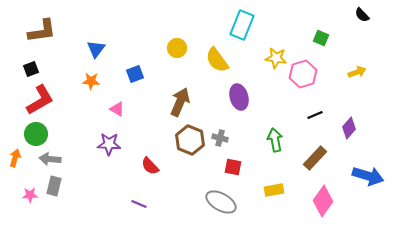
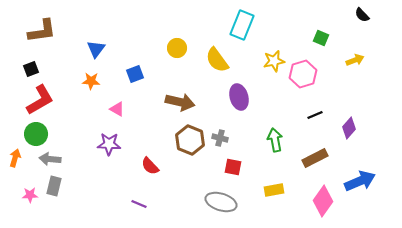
yellow star: moved 2 px left, 3 px down; rotated 20 degrees counterclockwise
yellow arrow: moved 2 px left, 12 px up
brown arrow: rotated 80 degrees clockwise
brown rectangle: rotated 20 degrees clockwise
blue arrow: moved 8 px left, 5 px down; rotated 40 degrees counterclockwise
gray ellipse: rotated 12 degrees counterclockwise
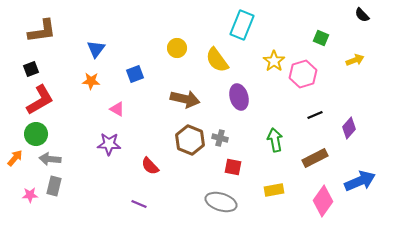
yellow star: rotated 25 degrees counterclockwise
brown arrow: moved 5 px right, 3 px up
orange arrow: rotated 24 degrees clockwise
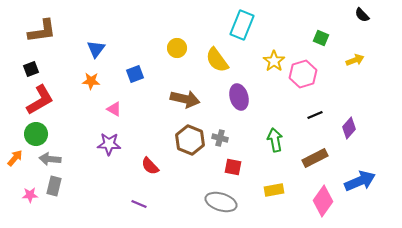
pink triangle: moved 3 px left
